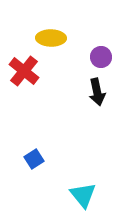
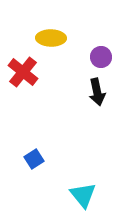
red cross: moved 1 px left, 1 px down
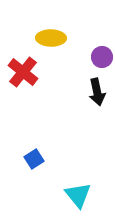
purple circle: moved 1 px right
cyan triangle: moved 5 px left
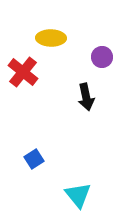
black arrow: moved 11 px left, 5 px down
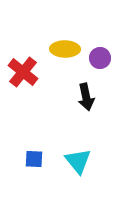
yellow ellipse: moved 14 px right, 11 px down
purple circle: moved 2 px left, 1 px down
blue square: rotated 36 degrees clockwise
cyan triangle: moved 34 px up
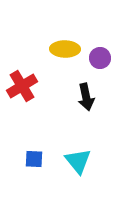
red cross: moved 1 px left, 14 px down; rotated 20 degrees clockwise
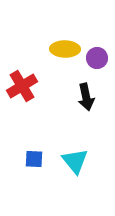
purple circle: moved 3 px left
cyan triangle: moved 3 px left
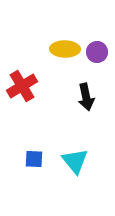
purple circle: moved 6 px up
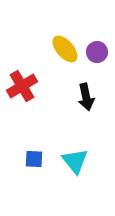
yellow ellipse: rotated 48 degrees clockwise
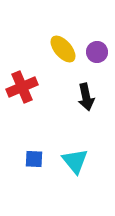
yellow ellipse: moved 2 px left
red cross: moved 1 px down; rotated 8 degrees clockwise
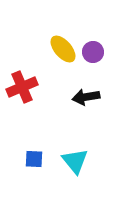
purple circle: moved 4 px left
black arrow: rotated 92 degrees clockwise
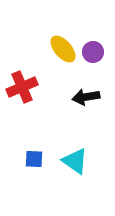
cyan triangle: rotated 16 degrees counterclockwise
